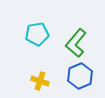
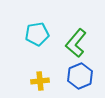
yellow cross: rotated 24 degrees counterclockwise
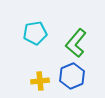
cyan pentagon: moved 2 px left, 1 px up
blue hexagon: moved 8 px left
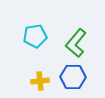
cyan pentagon: moved 3 px down
blue hexagon: moved 1 px right, 1 px down; rotated 25 degrees clockwise
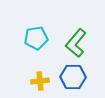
cyan pentagon: moved 1 px right, 2 px down
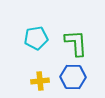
green L-shape: rotated 136 degrees clockwise
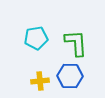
blue hexagon: moved 3 px left, 1 px up
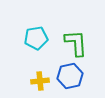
blue hexagon: rotated 15 degrees counterclockwise
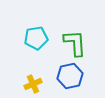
green L-shape: moved 1 px left
yellow cross: moved 7 px left, 3 px down; rotated 18 degrees counterclockwise
